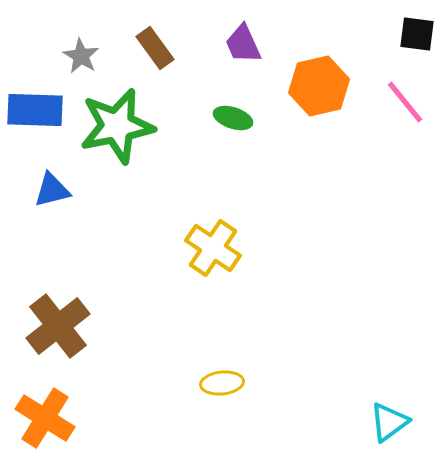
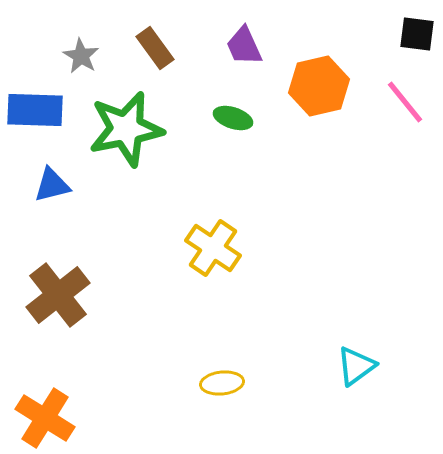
purple trapezoid: moved 1 px right, 2 px down
green star: moved 9 px right, 3 px down
blue triangle: moved 5 px up
brown cross: moved 31 px up
cyan triangle: moved 33 px left, 56 px up
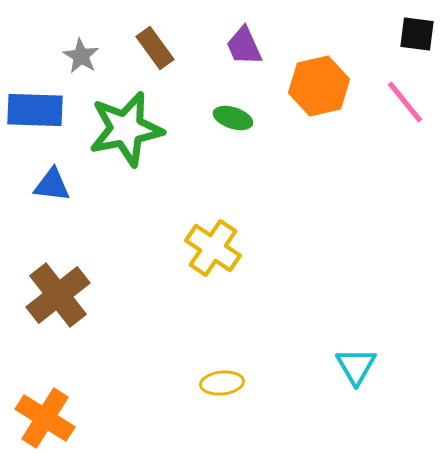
blue triangle: rotated 21 degrees clockwise
cyan triangle: rotated 24 degrees counterclockwise
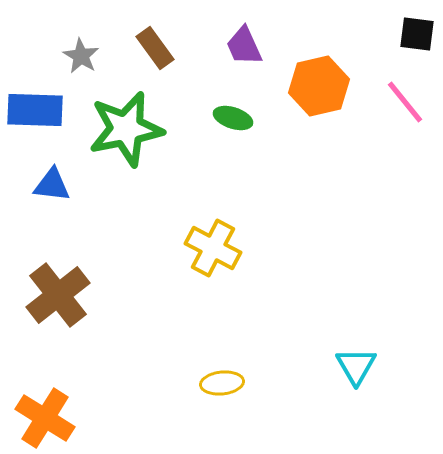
yellow cross: rotated 6 degrees counterclockwise
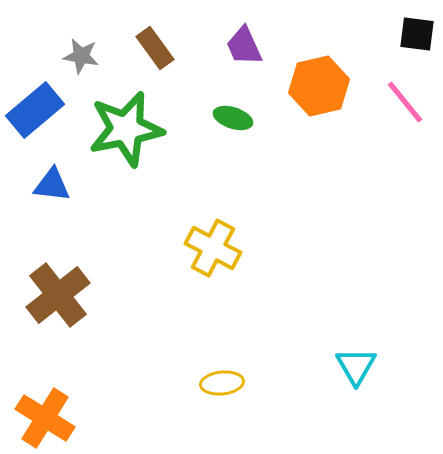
gray star: rotated 21 degrees counterclockwise
blue rectangle: rotated 42 degrees counterclockwise
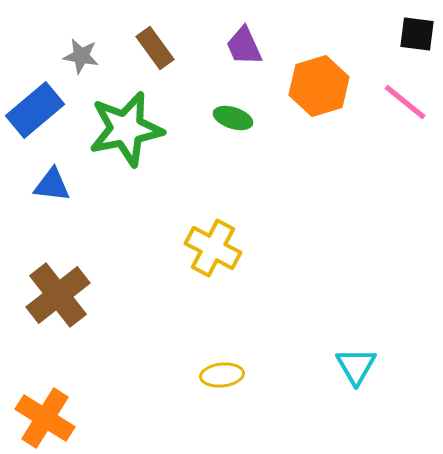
orange hexagon: rotated 4 degrees counterclockwise
pink line: rotated 12 degrees counterclockwise
yellow ellipse: moved 8 px up
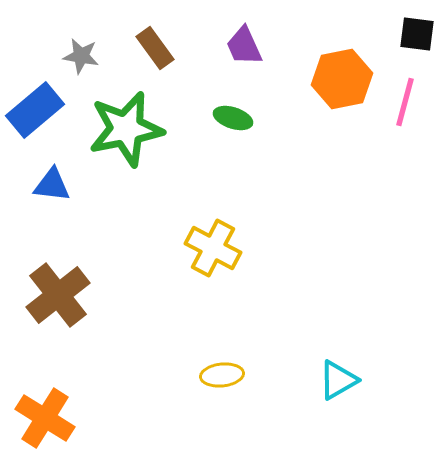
orange hexagon: moved 23 px right, 7 px up; rotated 6 degrees clockwise
pink line: rotated 66 degrees clockwise
cyan triangle: moved 18 px left, 14 px down; rotated 30 degrees clockwise
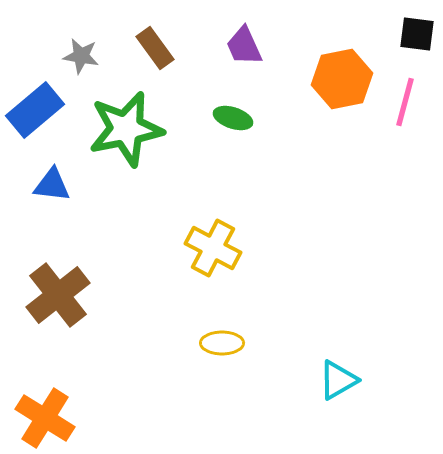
yellow ellipse: moved 32 px up; rotated 6 degrees clockwise
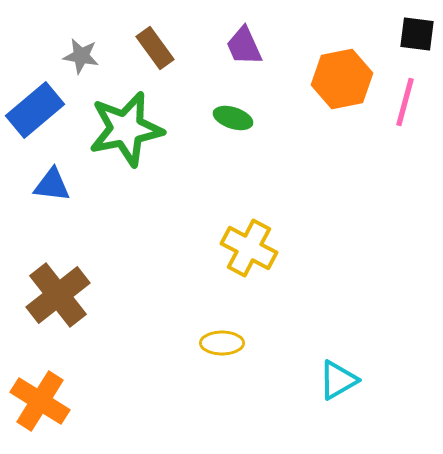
yellow cross: moved 36 px right
orange cross: moved 5 px left, 17 px up
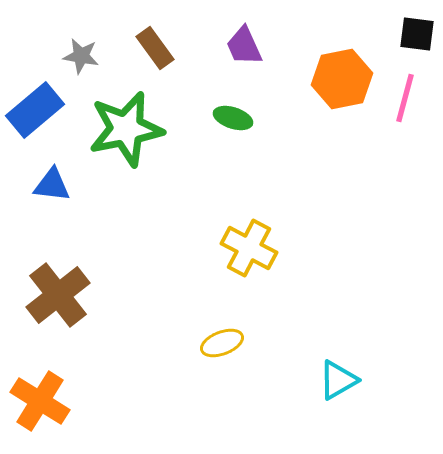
pink line: moved 4 px up
yellow ellipse: rotated 21 degrees counterclockwise
